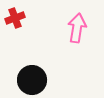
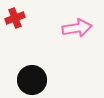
pink arrow: rotated 72 degrees clockwise
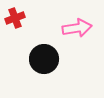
black circle: moved 12 px right, 21 px up
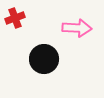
pink arrow: rotated 12 degrees clockwise
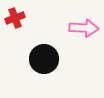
pink arrow: moved 7 px right
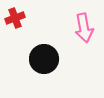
pink arrow: rotated 76 degrees clockwise
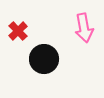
red cross: moved 3 px right, 13 px down; rotated 24 degrees counterclockwise
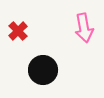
black circle: moved 1 px left, 11 px down
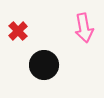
black circle: moved 1 px right, 5 px up
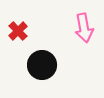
black circle: moved 2 px left
